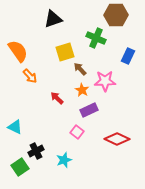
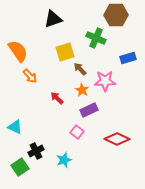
blue rectangle: moved 2 px down; rotated 49 degrees clockwise
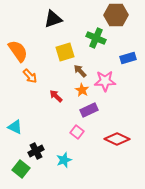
brown arrow: moved 2 px down
red arrow: moved 1 px left, 2 px up
green square: moved 1 px right, 2 px down; rotated 18 degrees counterclockwise
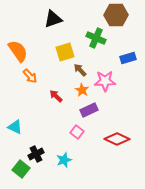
brown arrow: moved 1 px up
black cross: moved 3 px down
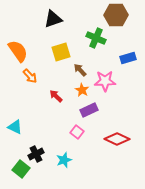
yellow square: moved 4 px left
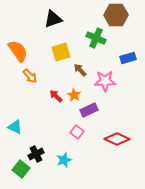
orange star: moved 8 px left, 5 px down
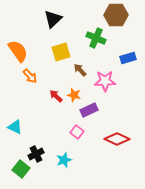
black triangle: rotated 24 degrees counterclockwise
orange star: rotated 16 degrees counterclockwise
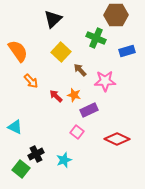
yellow square: rotated 30 degrees counterclockwise
blue rectangle: moved 1 px left, 7 px up
orange arrow: moved 1 px right, 5 px down
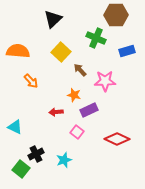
orange semicircle: rotated 50 degrees counterclockwise
red arrow: moved 16 px down; rotated 48 degrees counterclockwise
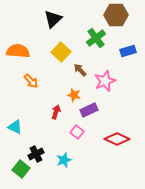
green cross: rotated 30 degrees clockwise
blue rectangle: moved 1 px right
pink star: rotated 20 degrees counterclockwise
red arrow: rotated 112 degrees clockwise
